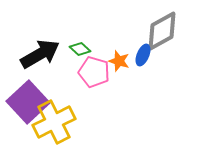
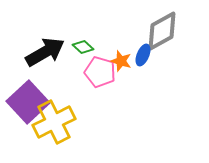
green diamond: moved 3 px right, 2 px up
black arrow: moved 5 px right, 2 px up
orange star: moved 2 px right
pink pentagon: moved 6 px right
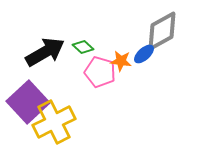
blue ellipse: moved 1 px right, 1 px up; rotated 25 degrees clockwise
orange star: rotated 10 degrees counterclockwise
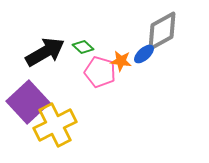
yellow cross: moved 1 px right, 3 px down
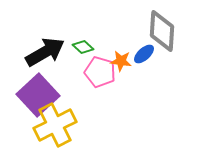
gray diamond: rotated 57 degrees counterclockwise
purple square: moved 10 px right, 7 px up
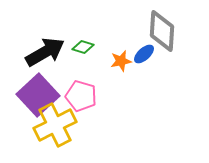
green diamond: rotated 25 degrees counterclockwise
orange star: rotated 20 degrees counterclockwise
pink pentagon: moved 19 px left, 24 px down
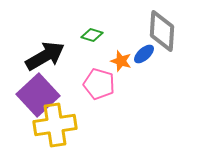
green diamond: moved 9 px right, 12 px up
black arrow: moved 4 px down
orange star: rotated 30 degrees clockwise
pink pentagon: moved 18 px right, 12 px up
yellow cross: rotated 18 degrees clockwise
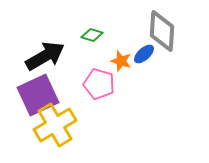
purple square: rotated 18 degrees clockwise
yellow cross: rotated 21 degrees counterclockwise
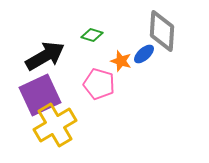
purple square: moved 2 px right
